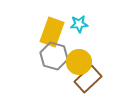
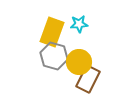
brown rectangle: rotated 20 degrees counterclockwise
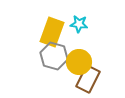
cyan star: rotated 12 degrees clockwise
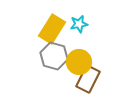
cyan star: rotated 18 degrees counterclockwise
yellow rectangle: moved 3 px up; rotated 12 degrees clockwise
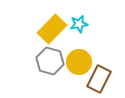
yellow rectangle: rotated 12 degrees clockwise
gray hexagon: moved 4 px left, 5 px down
brown rectangle: moved 11 px right
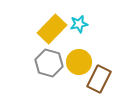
gray hexagon: moved 1 px left, 2 px down
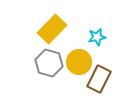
cyan star: moved 18 px right, 13 px down
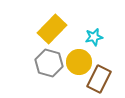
cyan star: moved 3 px left
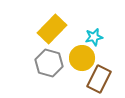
yellow circle: moved 3 px right, 4 px up
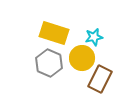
yellow rectangle: moved 2 px right, 4 px down; rotated 64 degrees clockwise
gray hexagon: rotated 8 degrees clockwise
brown rectangle: moved 1 px right
